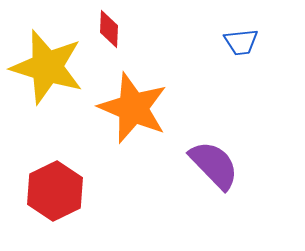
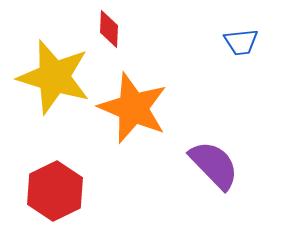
yellow star: moved 7 px right, 10 px down
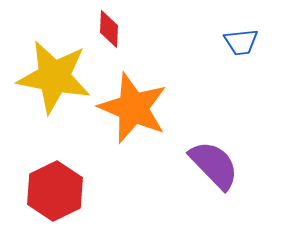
yellow star: rotated 6 degrees counterclockwise
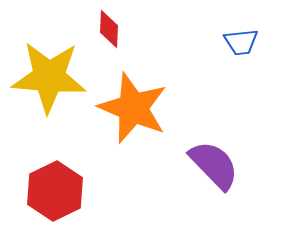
yellow star: moved 5 px left; rotated 6 degrees counterclockwise
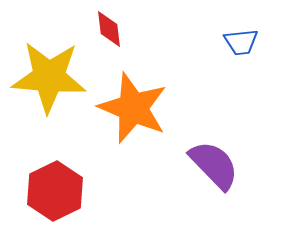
red diamond: rotated 9 degrees counterclockwise
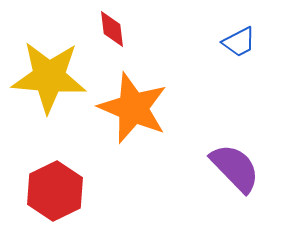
red diamond: moved 3 px right
blue trapezoid: moved 2 px left; rotated 21 degrees counterclockwise
purple semicircle: moved 21 px right, 3 px down
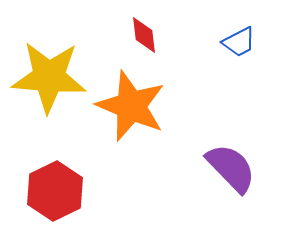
red diamond: moved 32 px right, 6 px down
orange star: moved 2 px left, 2 px up
purple semicircle: moved 4 px left
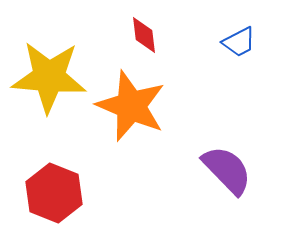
purple semicircle: moved 4 px left, 2 px down
red hexagon: moved 1 px left, 2 px down; rotated 12 degrees counterclockwise
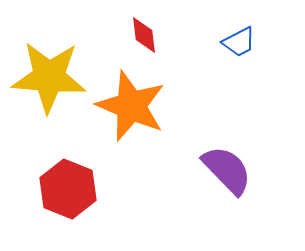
red hexagon: moved 14 px right, 4 px up
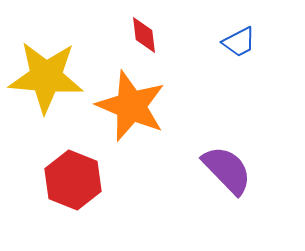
yellow star: moved 3 px left
red hexagon: moved 5 px right, 9 px up
